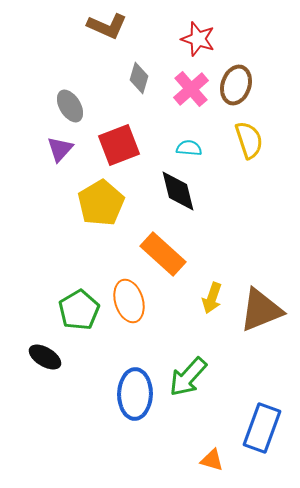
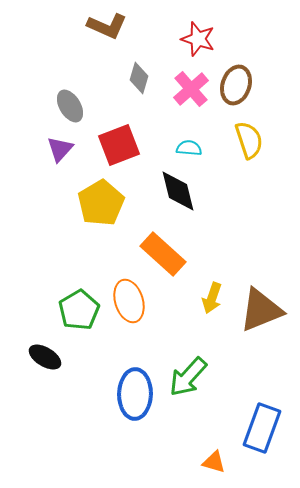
orange triangle: moved 2 px right, 2 px down
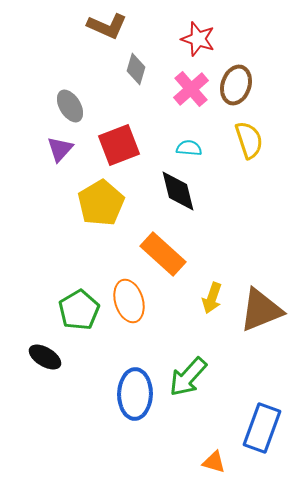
gray diamond: moved 3 px left, 9 px up
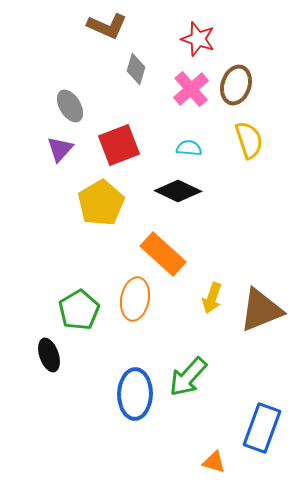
black diamond: rotated 51 degrees counterclockwise
orange ellipse: moved 6 px right, 2 px up; rotated 27 degrees clockwise
black ellipse: moved 4 px right, 2 px up; rotated 40 degrees clockwise
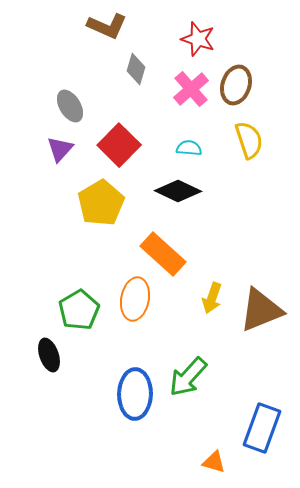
red square: rotated 24 degrees counterclockwise
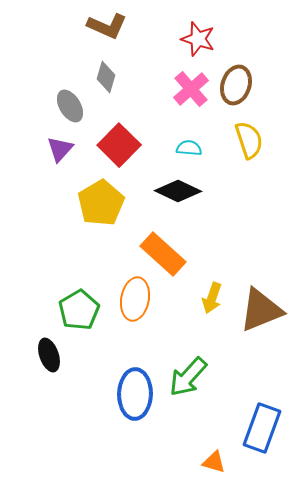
gray diamond: moved 30 px left, 8 px down
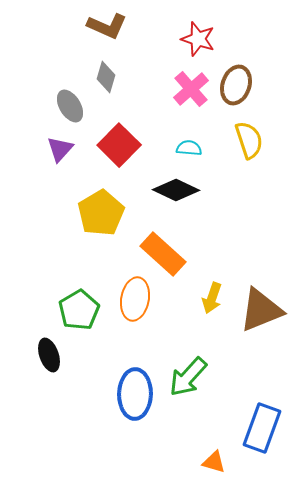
black diamond: moved 2 px left, 1 px up
yellow pentagon: moved 10 px down
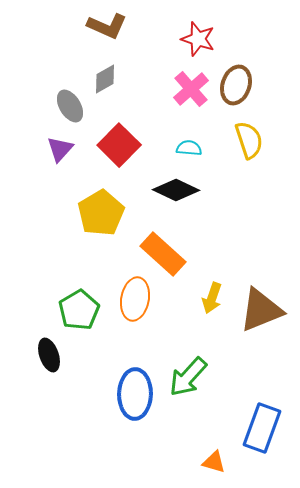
gray diamond: moved 1 px left, 2 px down; rotated 44 degrees clockwise
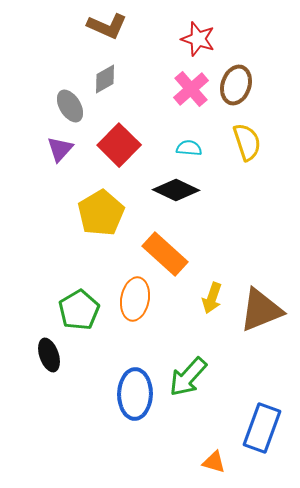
yellow semicircle: moved 2 px left, 2 px down
orange rectangle: moved 2 px right
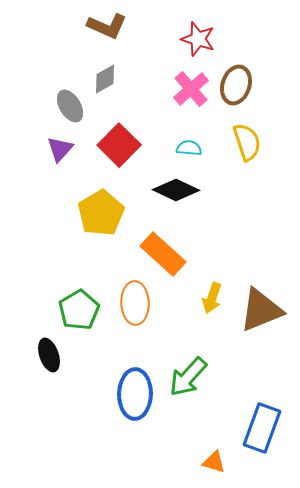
orange rectangle: moved 2 px left
orange ellipse: moved 4 px down; rotated 12 degrees counterclockwise
